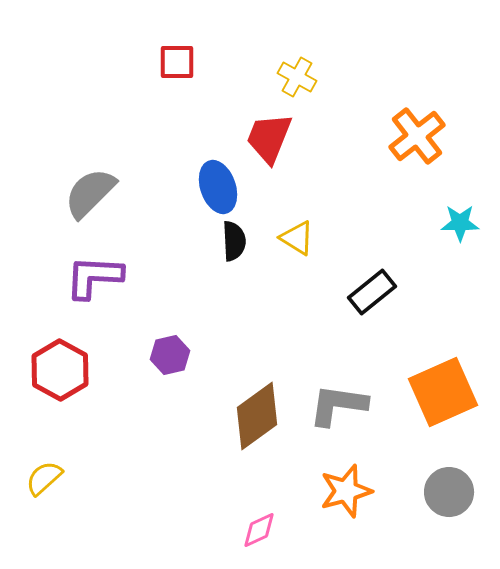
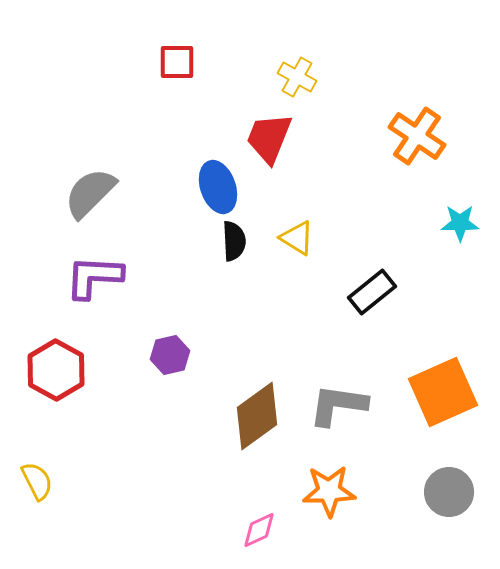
orange cross: rotated 18 degrees counterclockwise
red hexagon: moved 4 px left
yellow semicircle: moved 7 px left, 3 px down; rotated 105 degrees clockwise
orange star: moved 17 px left; rotated 14 degrees clockwise
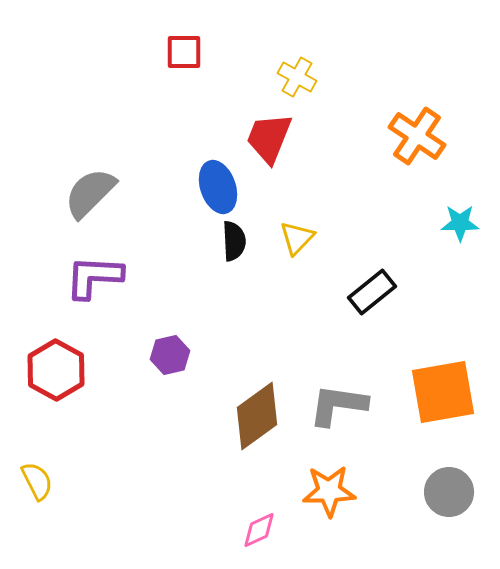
red square: moved 7 px right, 10 px up
yellow triangle: rotated 42 degrees clockwise
orange square: rotated 14 degrees clockwise
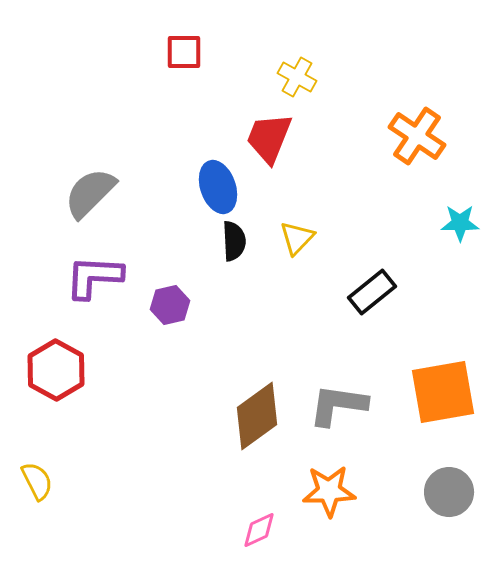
purple hexagon: moved 50 px up
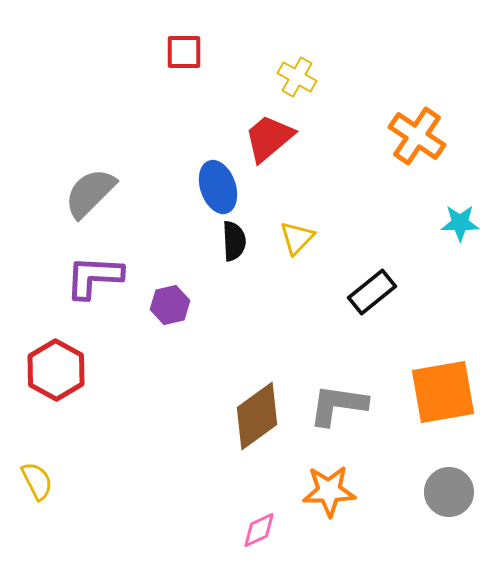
red trapezoid: rotated 28 degrees clockwise
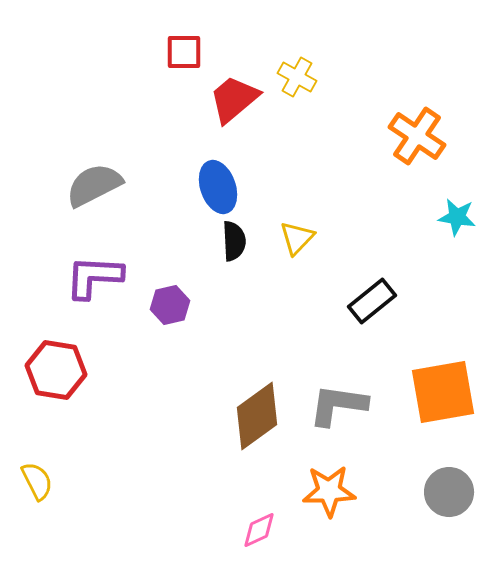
red trapezoid: moved 35 px left, 39 px up
gray semicircle: moved 4 px right, 8 px up; rotated 18 degrees clockwise
cyan star: moved 3 px left, 6 px up; rotated 9 degrees clockwise
black rectangle: moved 9 px down
red hexagon: rotated 20 degrees counterclockwise
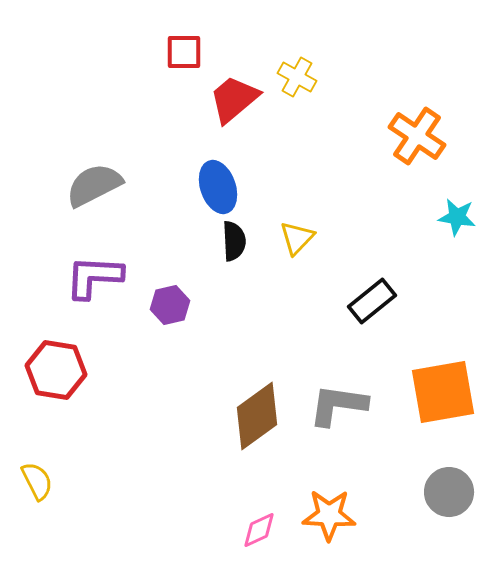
orange star: moved 24 px down; rotated 4 degrees clockwise
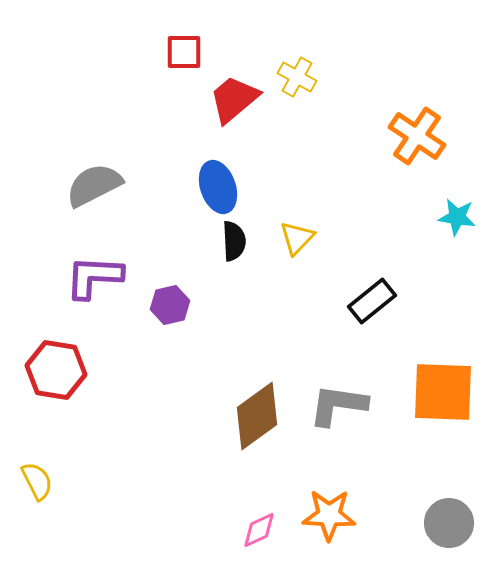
orange square: rotated 12 degrees clockwise
gray circle: moved 31 px down
